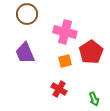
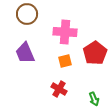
pink cross: rotated 10 degrees counterclockwise
red pentagon: moved 4 px right, 1 px down
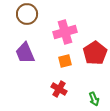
pink cross: rotated 20 degrees counterclockwise
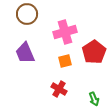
red pentagon: moved 1 px left, 1 px up
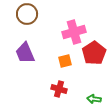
pink cross: moved 9 px right
red pentagon: moved 1 px down
red cross: rotated 14 degrees counterclockwise
green arrow: rotated 120 degrees clockwise
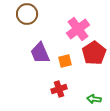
pink cross: moved 4 px right, 3 px up; rotated 20 degrees counterclockwise
purple trapezoid: moved 15 px right
red cross: rotated 35 degrees counterclockwise
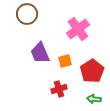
red pentagon: moved 2 px left, 18 px down
